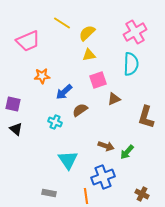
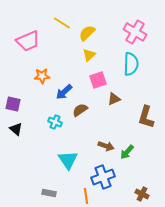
pink cross: rotated 30 degrees counterclockwise
yellow triangle: rotated 32 degrees counterclockwise
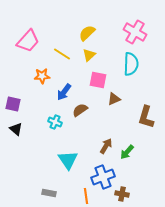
yellow line: moved 31 px down
pink trapezoid: rotated 25 degrees counterclockwise
pink square: rotated 30 degrees clockwise
blue arrow: rotated 12 degrees counterclockwise
brown arrow: rotated 77 degrees counterclockwise
brown cross: moved 20 px left; rotated 16 degrees counterclockwise
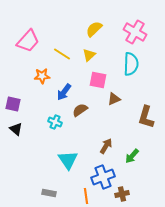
yellow semicircle: moved 7 px right, 4 px up
green arrow: moved 5 px right, 4 px down
brown cross: rotated 24 degrees counterclockwise
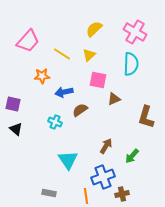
blue arrow: rotated 42 degrees clockwise
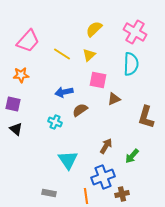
orange star: moved 21 px left, 1 px up
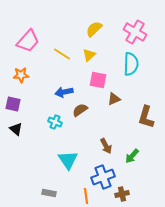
brown arrow: rotated 119 degrees clockwise
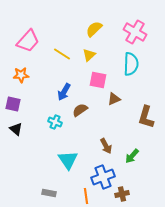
blue arrow: rotated 48 degrees counterclockwise
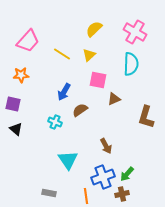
green arrow: moved 5 px left, 18 px down
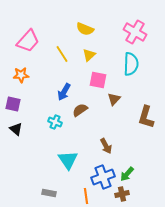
yellow semicircle: moved 9 px left; rotated 114 degrees counterclockwise
yellow line: rotated 24 degrees clockwise
brown triangle: rotated 24 degrees counterclockwise
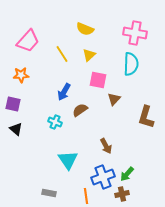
pink cross: moved 1 px down; rotated 20 degrees counterclockwise
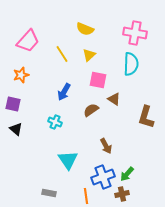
orange star: rotated 14 degrees counterclockwise
brown triangle: rotated 40 degrees counterclockwise
brown semicircle: moved 11 px right
